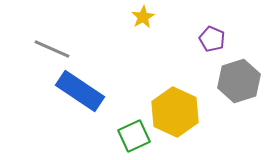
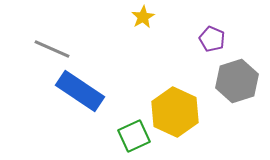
gray hexagon: moved 2 px left
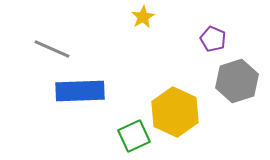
purple pentagon: moved 1 px right
blue rectangle: rotated 36 degrees counterclockwise
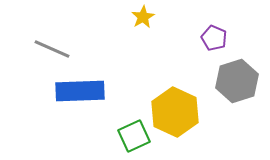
purple pentagon: moved 1 px right, 1 px up
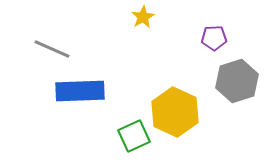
purple pentagon: rotated 25 degrees counterclockwise
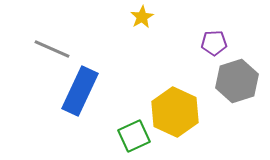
yellow star: moved 1 px left
purple pentagon: moved 5 px down
blue rectangle: rotated 63 degrees counterclockwise
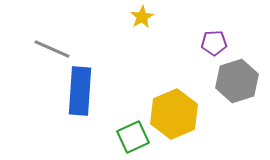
blue rectangle: rotated 21 degrees counterclockwise
yellow hexagon: moved 1 px left, 2 px down; rotated 12 degrees clockwise
green square: moved 1 px left, 1 px down
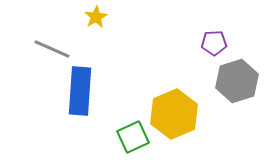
yellow star: moved 46 px left
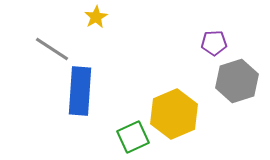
gray line: rotated 9 degrees clockwise
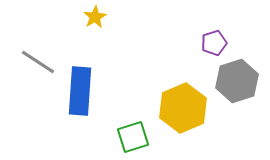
yellow star: moved 1 px left
purple pentagon: rotated 15 degrees counterclockwise
gray line: moved 14 px left, 13 px down
yellow hexagon: moved 9 px right, 6 px up
green square: rotated 8 degrees clockwise
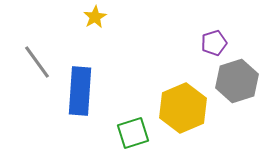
gray line: moved 1 px left; rotated 21 degrees clockwise
green square: moved 4 px up
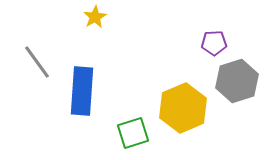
purple pentagon: rotated 15 degrees clockwise
blue rectangle: moved 2 px right
